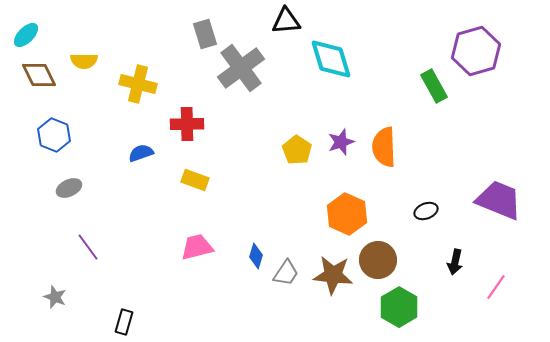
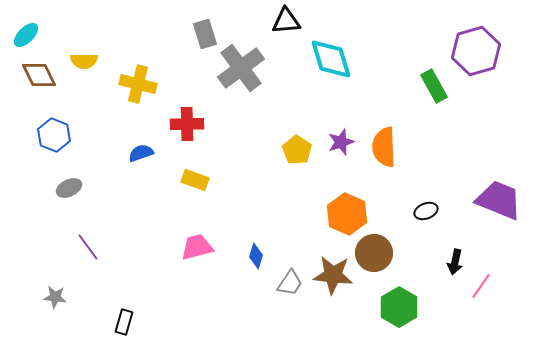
brown circle: moved 4 px left, 7 px up
gray trapezoid: moved 4 px right, 10 px down
pink line: moved 15 px left, 1 px up
gray star: rotated 15 degrees counterclockwise
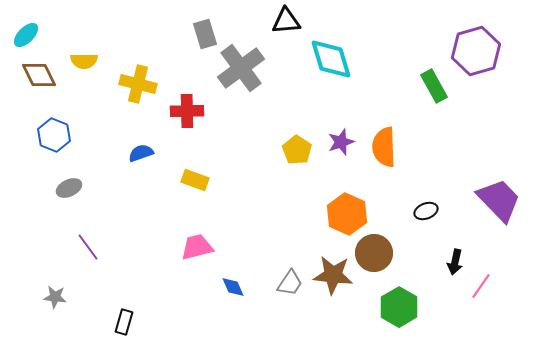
red cross: moved 13 px up
purple trapezoid: rotated 24 degrees clockwise
blue diamond: moved 23 px left, 31 px down; rotated 40 degrees counterclockwise
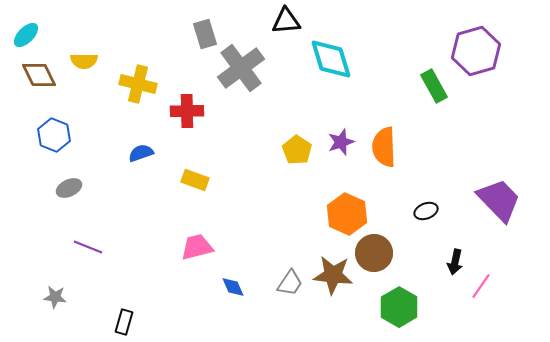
purple line: rotated 32 degrees counterclockwise
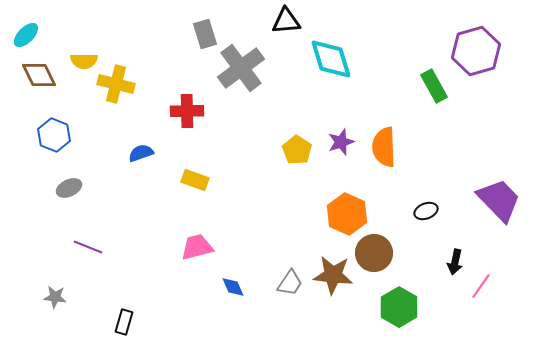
yellow cross: moved 22 px left
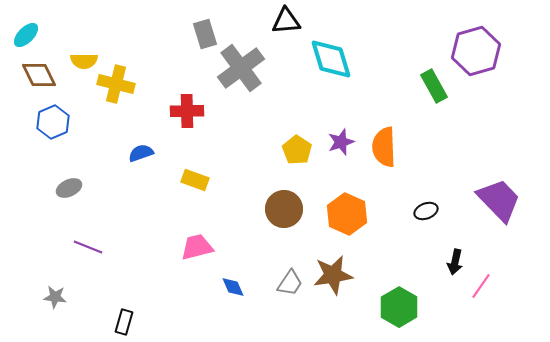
blue hexagon: moved 1 px left, 13 px up; rotated 16 degrees clockwise
brown circle: moved 90 px left, 44 px up
brown star: rotated 15 degrees counterclockwise
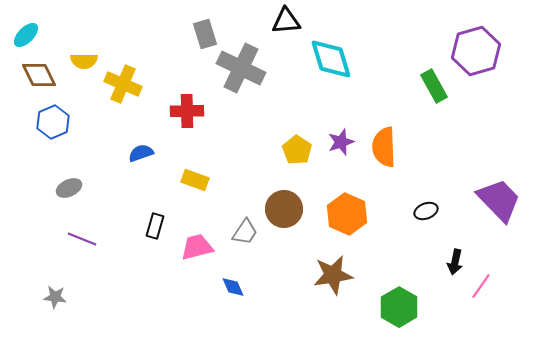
gray cross: rotated 27 degrees counterclockwise
yellow cross: moved 7 px right; rotated 9 degrees clockwise
purple line: moved 6 px left, 8 px up
gray trapezoid: moved 45 px left, 51 px up
black rectangle: moved 31 px right, 96 px up
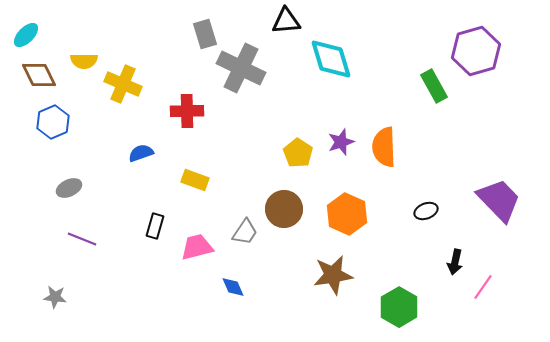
yellow pentagon: moved 1 px right, 3 px down
pink line: moved 2 px right, 1 px down
